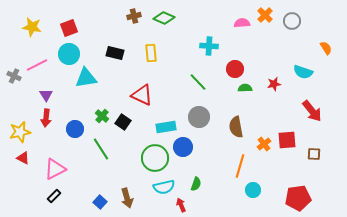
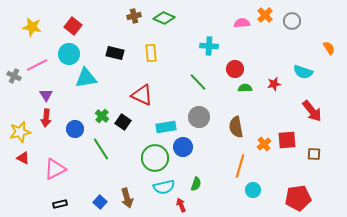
red square at (69, 28): moved 4 px right, 2 px up; rotated 30 degrees counterclockwise
orange semicircle at (326, 48): moved 3 px right
black rectangle at (54, 196): moved 6 px right, 8 px down; rotated 32 degrees clockwise
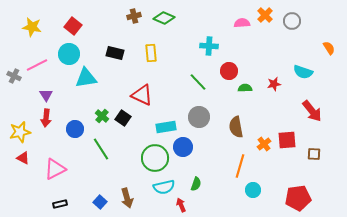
red circle at (235, 69): moved 6 px left, 2 px down
black square at (123, 122): moved 4 px up
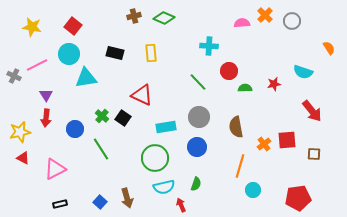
blue circle at (183, 147): moved 14 px right
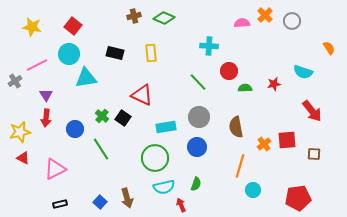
gray cross at (14, 76): moved 1 px right, 5 px down; rotated 32 degrees clockwise
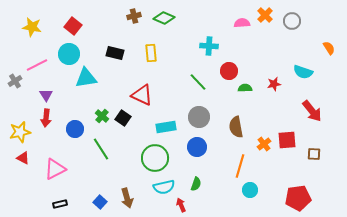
cyan circle at (253, 190): moved 3 px left
